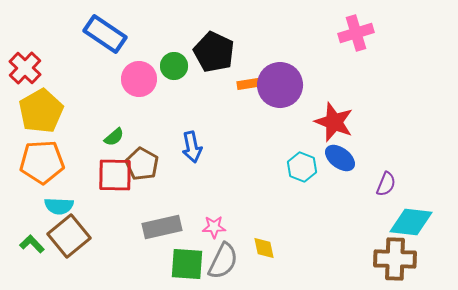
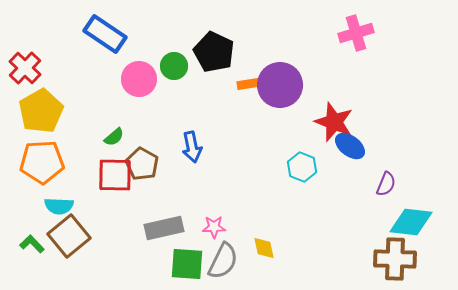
blue ellipse: moved 10 px right, 12 px up
gray rectangle: moved 2 px right, 1 px down
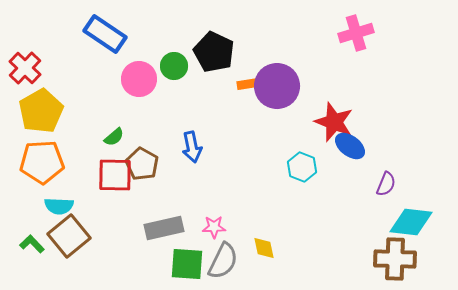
purple circle: moved 3 px left, 1 px down
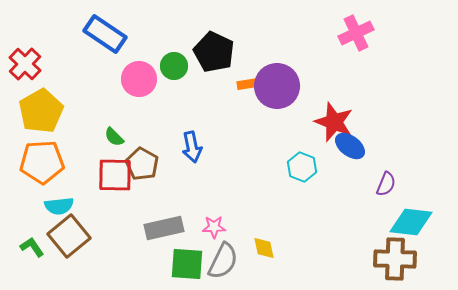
pink cross: rotated 8 degrees counterclockwise
red cross: moved 4 px up
green semicircle: rotated 85 degrees clockwise
cyan semicircle: rotated 8 degrees counterclockwise
green L-shape: moved 3 px down; rotated 10 degrees clockwise
